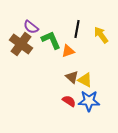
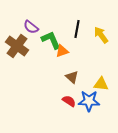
brown cross: moved 4 px left, 2 px down
orange triangle: moved 6 px left
yellow triangle: moved 16 px right, 4 px down; rotated 21 degrees counterclockwise
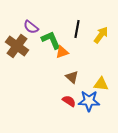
yellow arrow: rotated 72 degrees clockwise
orange triangle: moved 1 px down
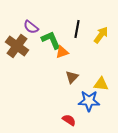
brown triangle: rotated 32 degrees clockwise
red semicircle: moved 19 px down
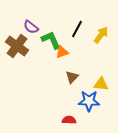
black line: rotated 18 degrees clockwise
red semicircle: rotated 32 degrees counterclockwise
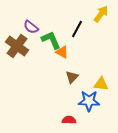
yellow arrow: moved 21 px up
orange triangle: rotated 48 degrees clockwise
